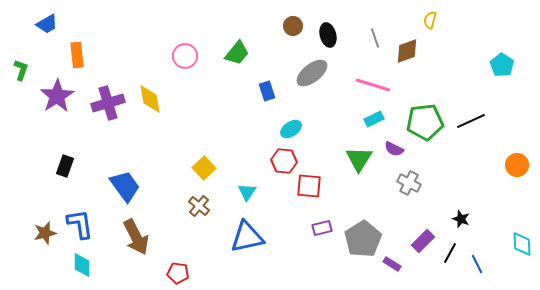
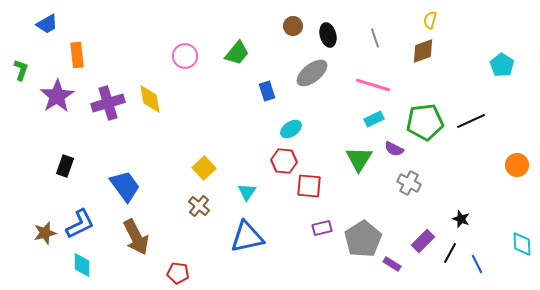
brown diamond at (407, 51): moved 16 px right
blue L-shape at (80, 224): rotated 72 degrees clockwise
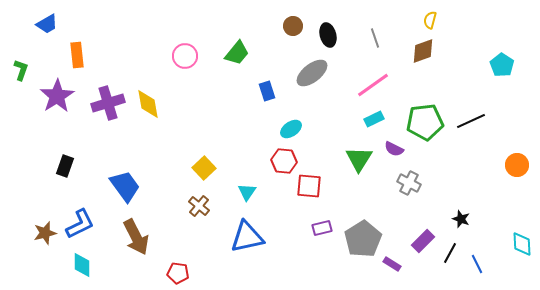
pink line at (373, 85): rotated 52 degrees counterclockwise
yellow diamond at (150, 99): moved 2 px left, 5 px down
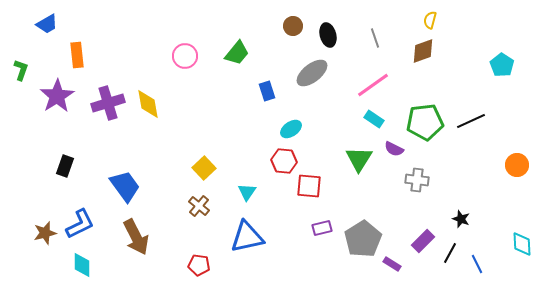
cyan rectangle at (374, 119): rotated 60 degrees clockwise
gray cross at (409, 183): moved 8 px right, 3 px up; rotated 20 degrees counterclockwise
red pentagon at (178, 273): moved 21 px right, 8 px up
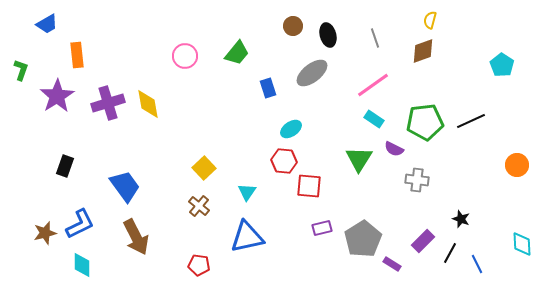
blue rectangle at (267, 91): moved 1 px right, 3 px up
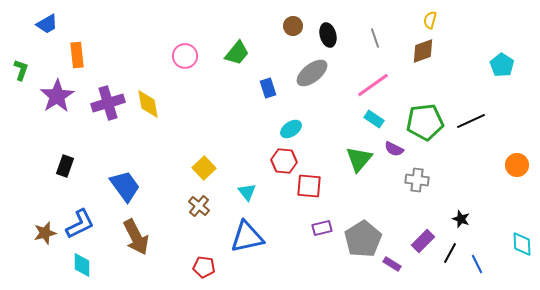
green triangle at (359, 159): rotated 8 degrees clockwise
cyan triangle at (247, 192): rotated 12 degrees counterclockwise
red pentagon at (199, 265): moved 5 px right, 2 px down
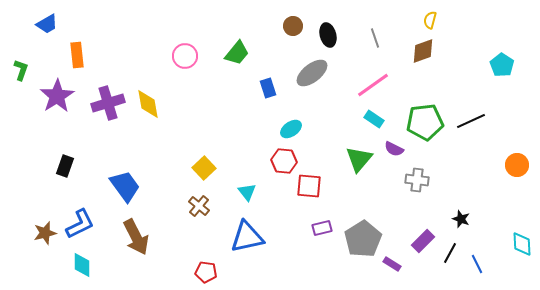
red pentagon at (204, 267): moved 2 px right, 5 px down
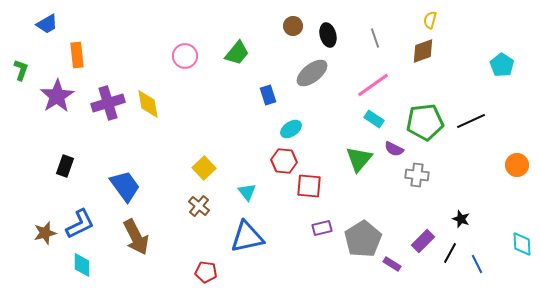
blue rectangle at (268, 88): moved 7 px down
gray cross at (417, 180): moved 5 px up
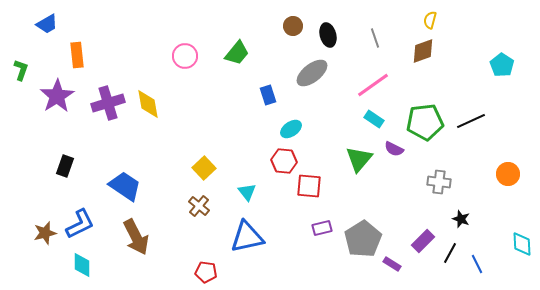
orange circle at (517, 165): moved 9 px left, 9 px down
gray cross at (417, 175): moved 22 px right, 7 px down
blue trapezoid at (125, 186): rotated 20 degrees counterclockwise
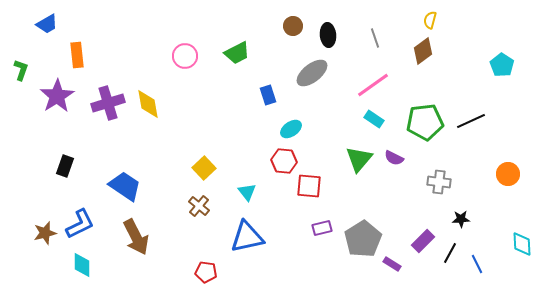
black ellipse at (328, 35): rotated 10 degrees clockwise
brown diamond at (423, 51): rotated 16 degrees counterclockwise
green trapezoid at (237, 53): rotated 24 degrees clockwise
purple semicircle at (394, 149): moved 9 px down
black star at (461, 219): rotated 24 degrees counterclockwise
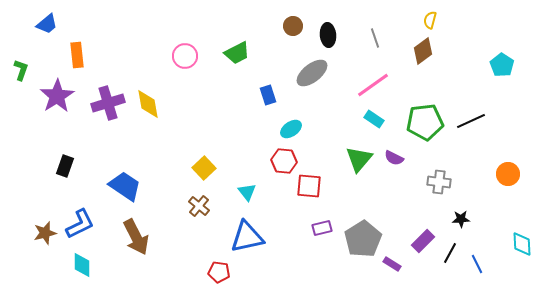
blue trapezoid at (47, 24): rotated 10 degrees counterclockwise
red pentagon at (206, 272): moved 13 px right
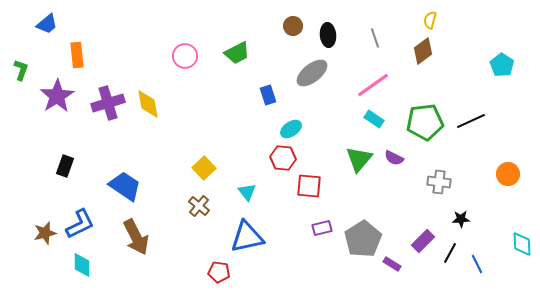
red hexagon at (284, 161): moved 1 px left, 3 px up
